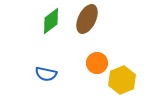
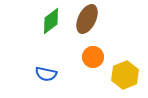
orange circle: moved 4 px left, 6 px up
yellow hexagon: moved 3 px right, 5 px up
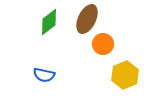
green diamond: moved 2 px left, 1 px down
orange circle: moved 10 px right, 13 px up
blue semicircle: moved 2 px left, 1 px down
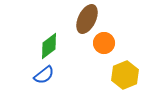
green diamond: moved 24 px down
orange circle: moved 1 px right, 1 px up
blue semicircle: rotated 50 degrees counterclockwise
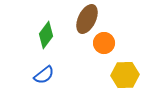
green diamond: moved 3 px left, 11 px up; rotated 16 degrees counterclockwise
yellow hexagon: rotated 20 degrees clockwise
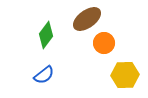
brown ellipse: rotated 28 degrees clockwise
